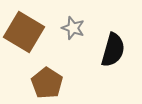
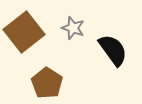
brown square: rotated 21 degrees clockwise
black semicircle: rotated 52 degrees counterclockwise
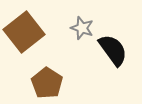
gray star: moved 9 px right
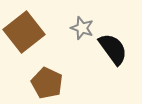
black semicircle: moved 1 px up
brown pentagon: rotated 8 degrees counterclockwise
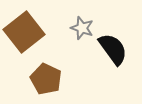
brown pentagon: moved 1 px left, 4 px up
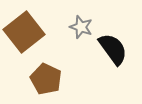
gray star: moved 1 px left, 1 px up
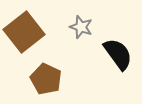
black semicircle: moved 5 px right, 5 px down
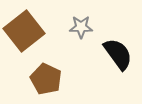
gray star: rotated 20 degrees counterclockwise
brown square: moved 1 px up
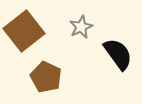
gray star: rotated 25 degrees counterclockwise
brown pentagon: moved 2 px up
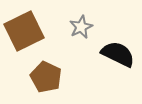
brown square: rotated 12 degrees clockwise
black semicircle: rotated 28 degrees counterclockwise
